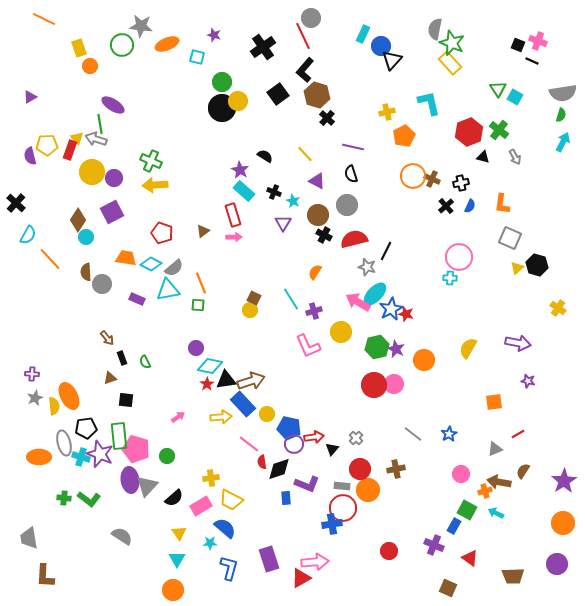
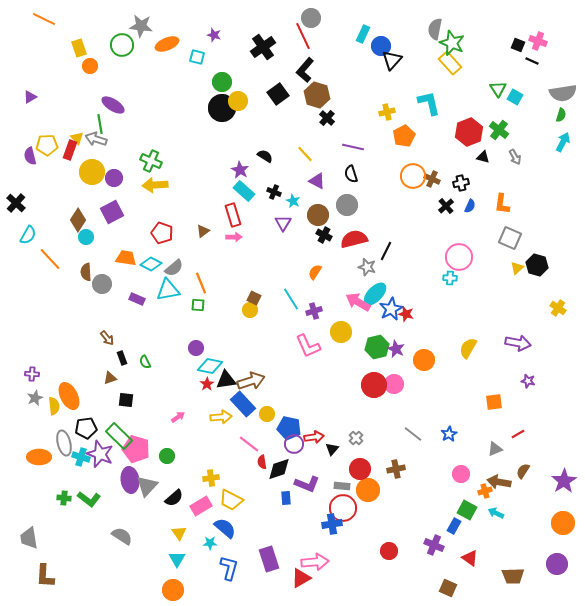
green rectangle at (119, 436): rotated 40 degrees counterclockwise
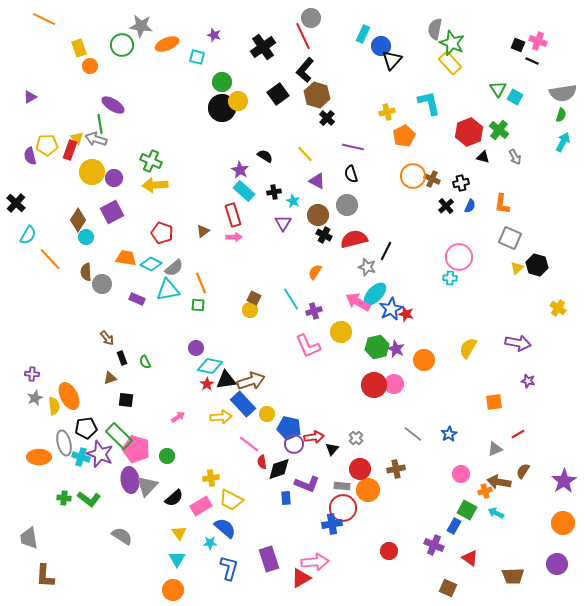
black cross at (274, 192): rotated 32 degrees counterclockwise
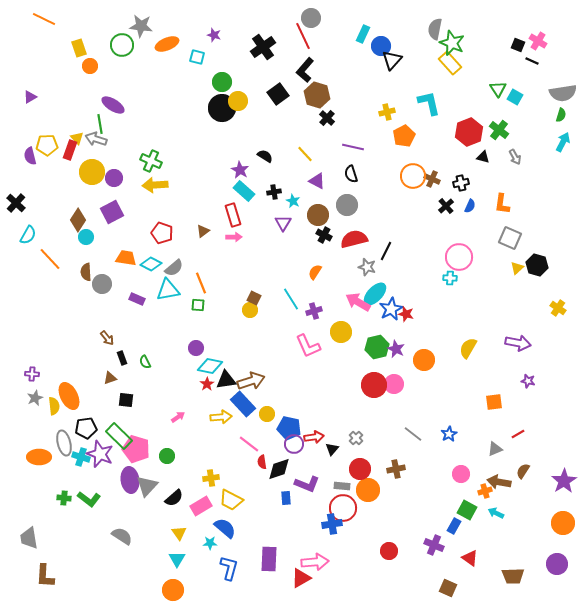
pink cross at (538, 41): rotated 12 degrees clockwise
purple rectangle at (269, 559): rotated 20 degrees clockwise
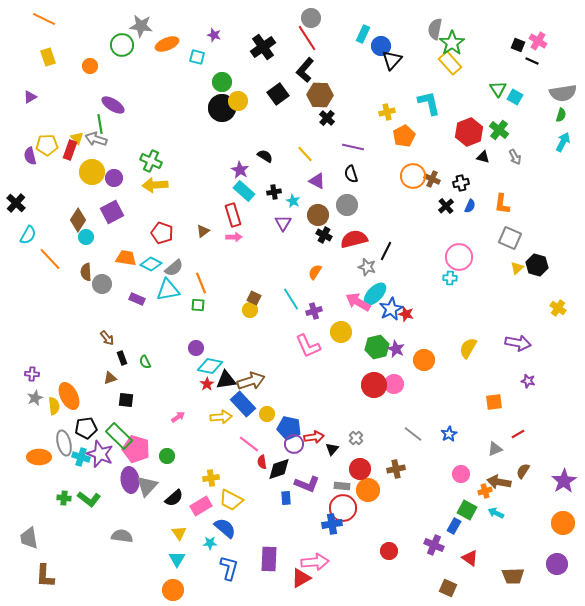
red line at (303, 36): moved 4 px right, 2 px down; rotated 8 degrees counterclockwise
green star at (452, 43): rotated 15 degrees clockwise
yellow rectangle at (79, 48): moved 31 px left, 9 px down
brown hexagon at (317, 95): moved 3 px right; rotated 15 degrees counterclockwise
gray semicircle at (122, 536): rotated 25 degrees counterclockwise
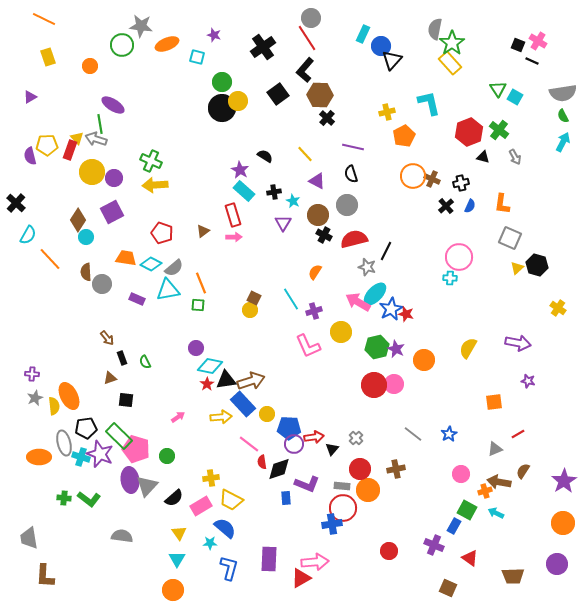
green semicircle at (561, 115): moved 2 px right, 1 px down; rotated 136 degrees clockwise
blue pentagon at (289, 428): rotated 10 degrees counterclockwise
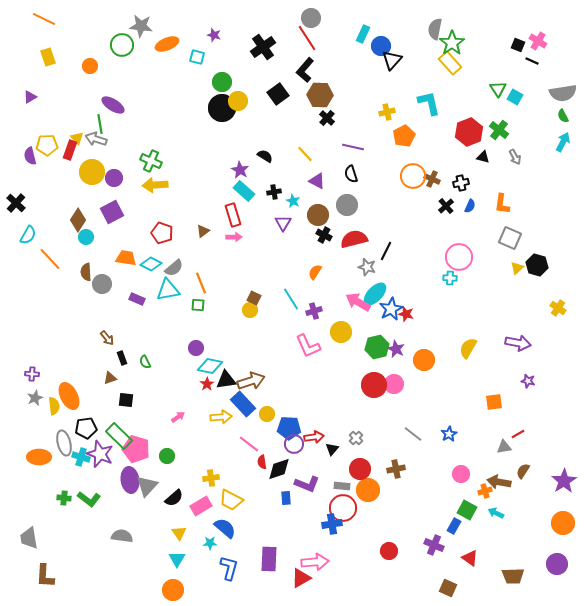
gray triangle at (495, 449): moved 9 px right, 2 px up; rotated 14 degrees clockwise
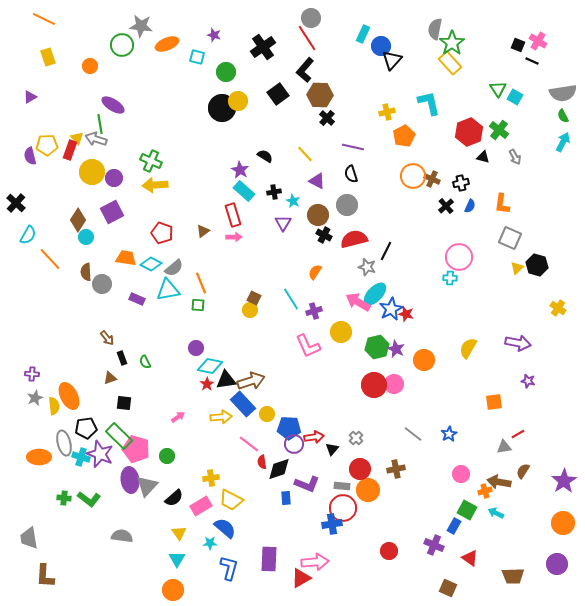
green circle at (222, 82): moved 4 px right, 10 px up
black square at (126, 400): moved 2 px left, 3 px down
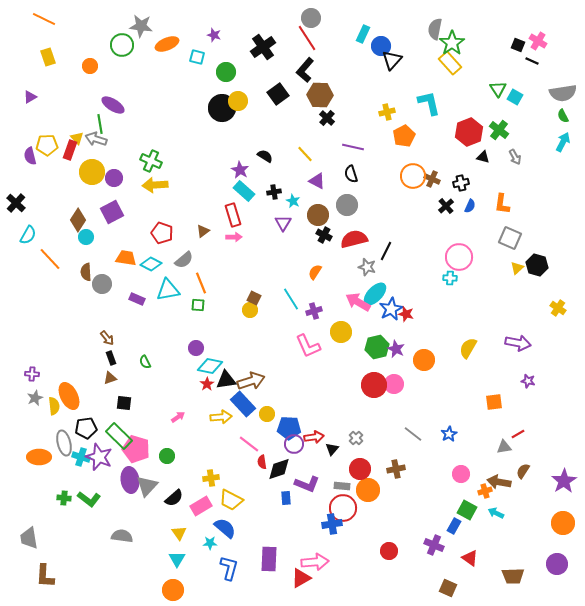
gray semicircle at (174, 268): moved 10 px right, 8 px up
black rectangle at (122, 358): moved 11 px left
purple star at (100, 454): moved 1 px left, 3 px down
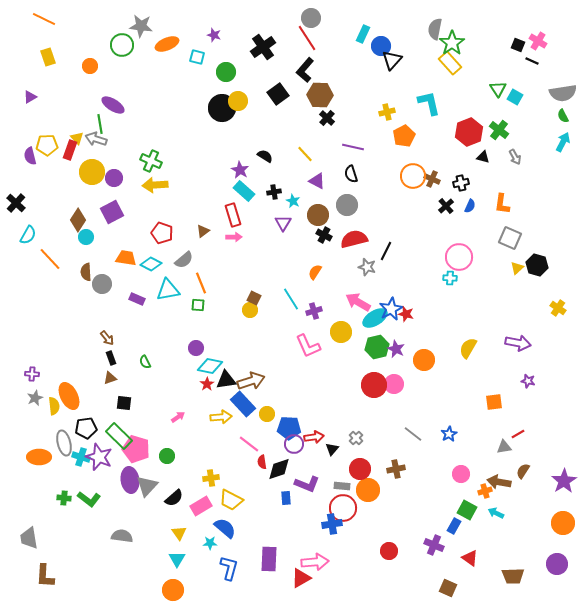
cyan ellipse at (375, 294): moved 24 px down; rotated 15 degrees clockwise
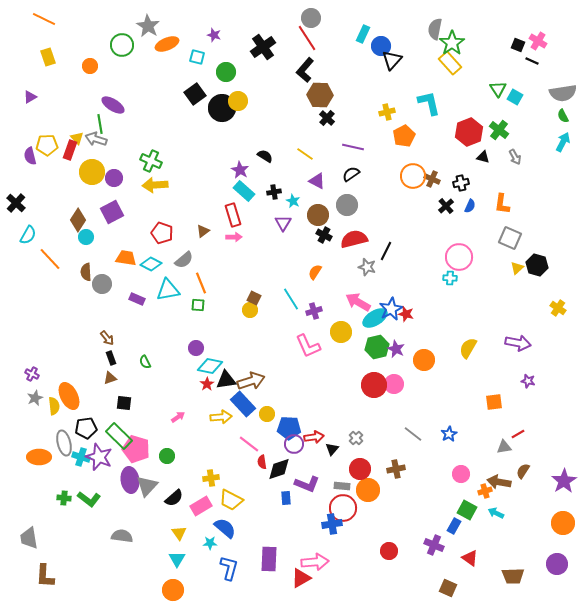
gray star at (141, 26): moved 7 px right; rotated 25 degrees clockwise
black square at (278, 94): moved 83 px left
yellow line at (305, 154): rotated 12 degrees counterclockwise
black semicircle at (351, 174): rotated 72 degrees clockwise
purple cross at (32, 374): rotated 24 degrees clockwise
